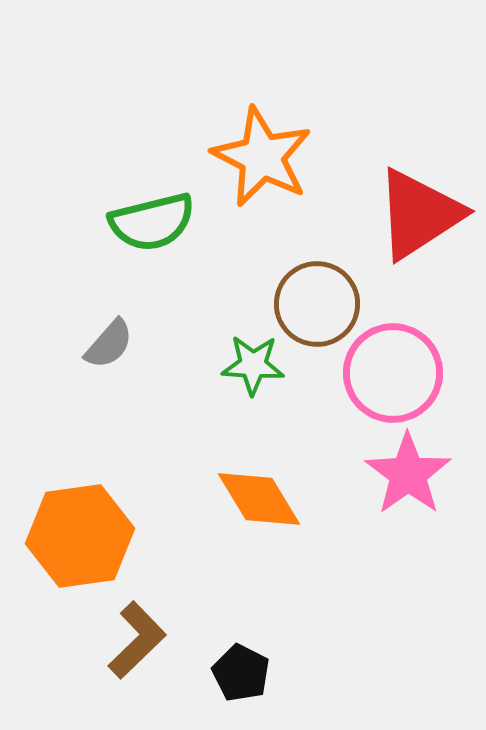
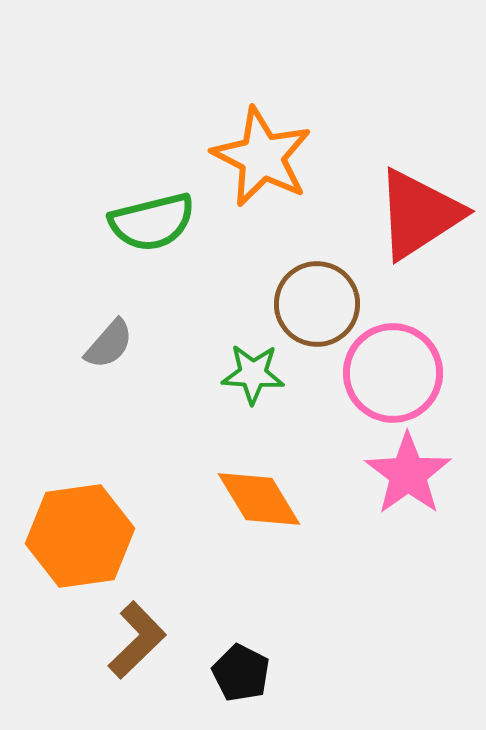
green star: moved 9 px down
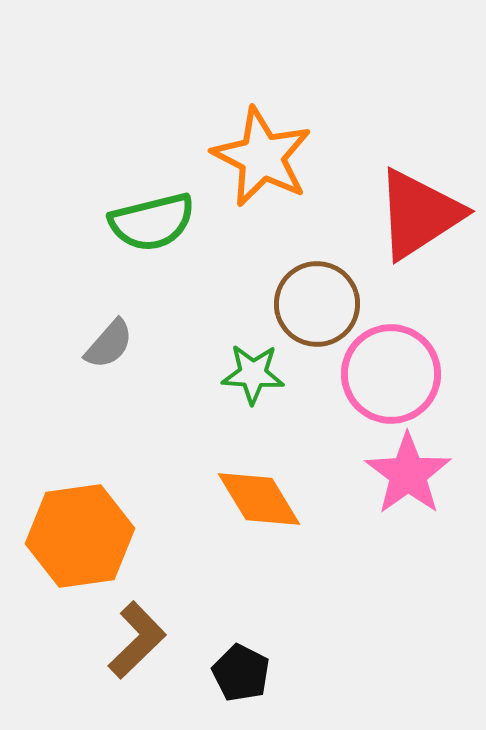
pink circle: moved 2 px left, 1 px down
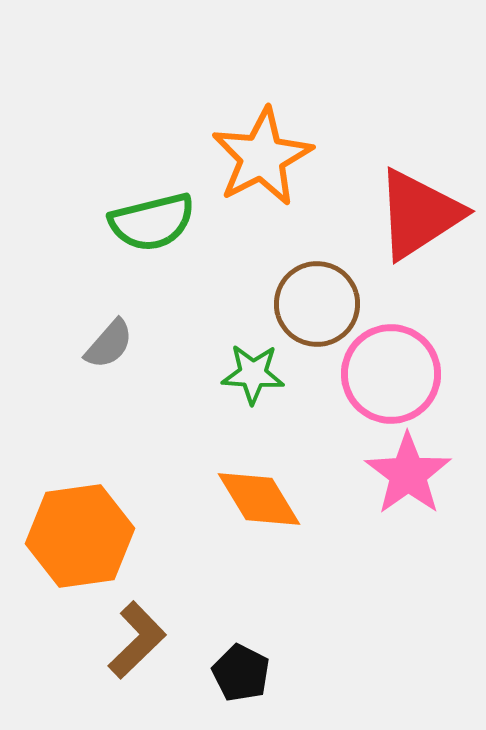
orange star: rotated 18 degrees clockwise
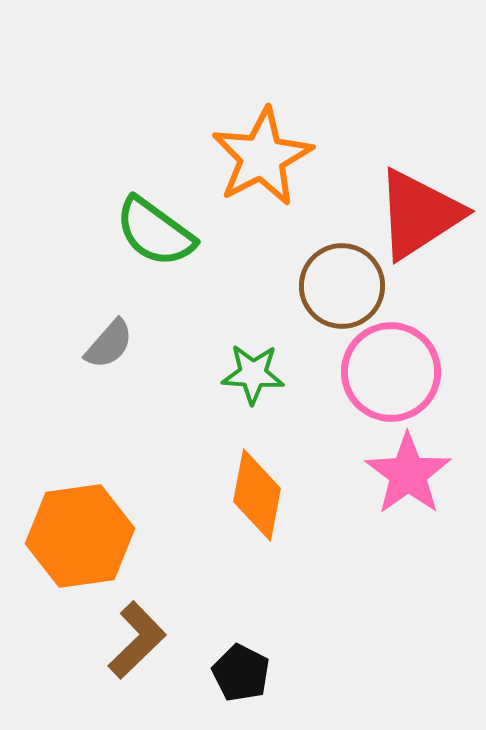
green semicircle: moved 3 px right, 10 px down; rotated 50 degrees clockwise
brown circle: moved 25 px right, 18 px up
pink circle: moved 2 px up
orange diamond: moved 2 px left, 4 px up; rotated 42 degrees clockwise
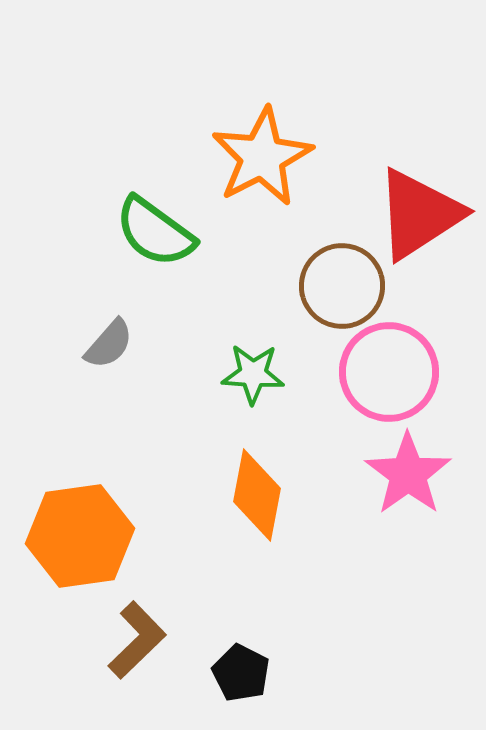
pink circle: moved 2 px left
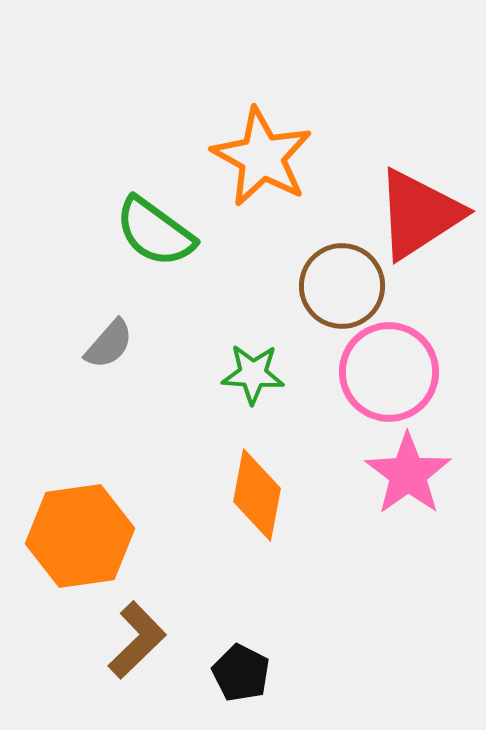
orange star: rotated 16 degrees counterclockwise
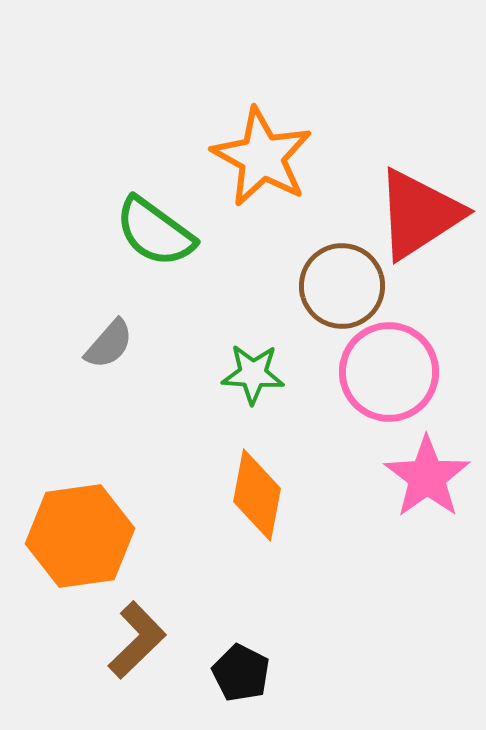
pink star: moved 19 px right, 3 px down
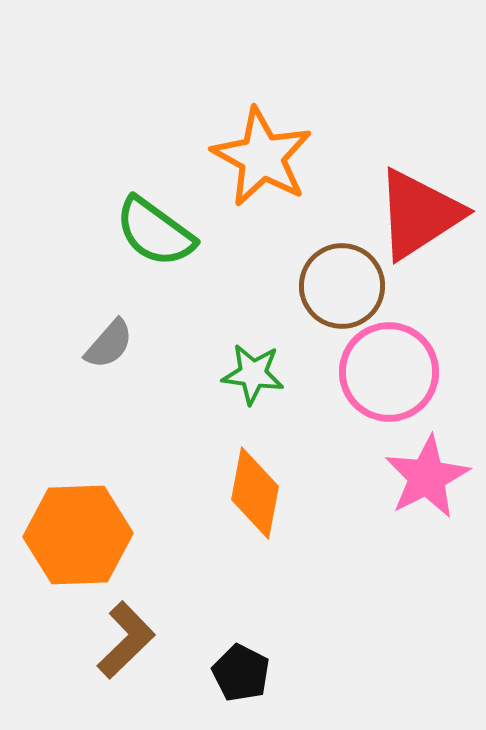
green star: rotated 4 degrees clockwise
pink star: rotated 8 degrees clockwise
orange diamond: moved 2 px left, 2 px up
orange hexagon: moved 2 px left, 1 px up; rotated 6 degrees clockwise
brown L-shape: moved 11 px left
